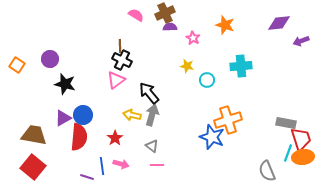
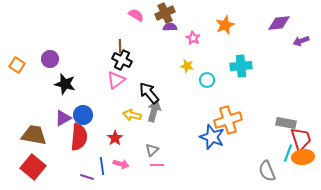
orange star: rotated 30 degrees clockwise
gray arrow: moved 2 px right, 4 px up
gray triangle: moved 4 px down; rotated 40 degrees clockwise
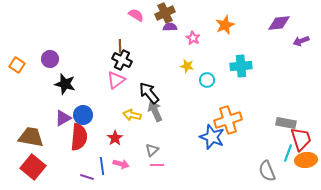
gray arrow: moved 1 px right; rotated 40 degrees counterclockwise
brown trapezoid: moved 3 px left, 2 px down
orange ellipse: moved 3 px right, 3 px down
